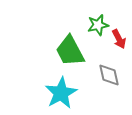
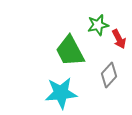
gray diamond: rotated 55 degrees clockwise
cyan star: rotated 24 degrees clockwise
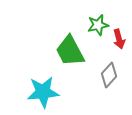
red arrow: rotated 12 degrees clockwise
cyan star: moved 18 px left, 1 px up
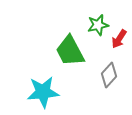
red arrow: rotated 48 degrees clockwise
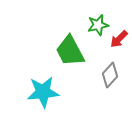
red arrow: rotated 12 degrees clockwise
gray diamond: moved 1 px right
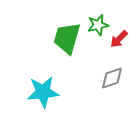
green trapezoid: moved 3 px left, 13 px up; rotated 44 degrees clockwise
gray diamond: moved 2 px right, 3 px down; rotated 30 degrees clockwise
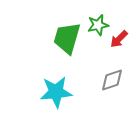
gray diamond: moved 2 px down
cyan star: moved 13 px right
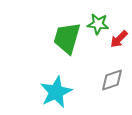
green star: moved 1 px up; rotated 20 degrees clockwise
cyan star: rotated 20 degrees counterclockwise
